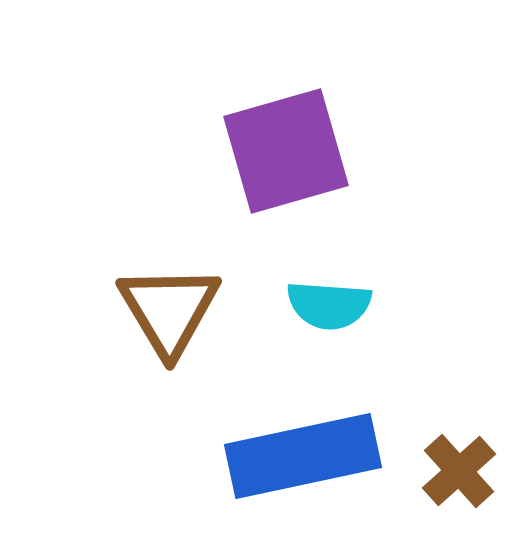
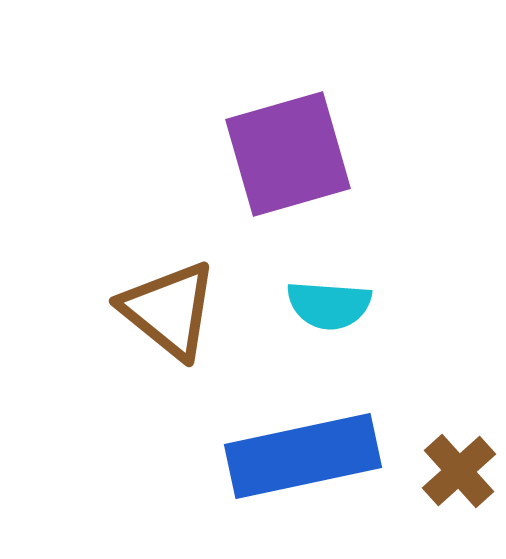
purple square: moved 2 px right, 3 px down
brown triangle: rotated 20 degrees counterclockwise
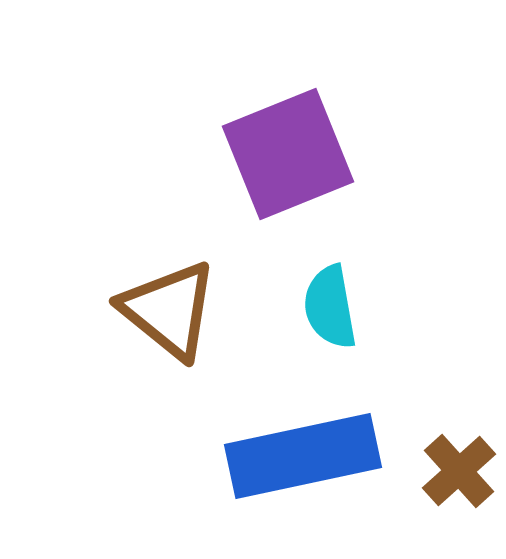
purple square: rotated 6 degrees counterclockwise
cyan semicircle: moved 1 px right, 2 px down; rotated 76 degrees clockwise
